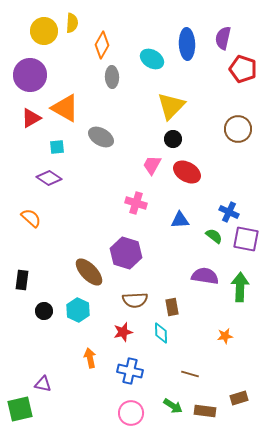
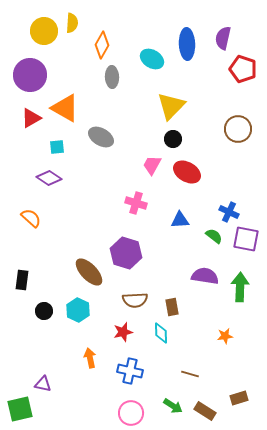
brown rectangle at (205, 411): rotated 25 degrees clockwise
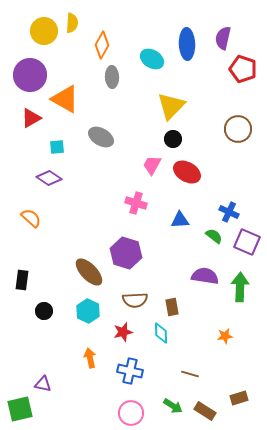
orange triangle at (65, 108): moved 9 px up
purple square at (246, 239): moved 1 px right, 3 px down; rotated 12 degrees clockwise
cyan hexagon at (78, 310): moved 10 px right, 1 px down
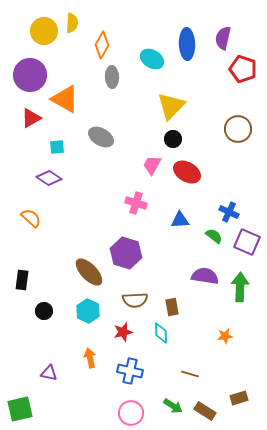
purple triangle at (43, 384): moved 6 px right, 11 px up
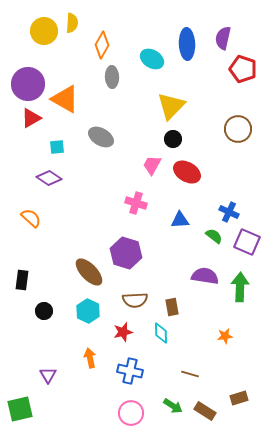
purple circle at (30, 75): moved 2 px left, 9 px down
purple triangle at (49, 373): moved 1 px left, 2 px down; rotated 48 degrees clockwise
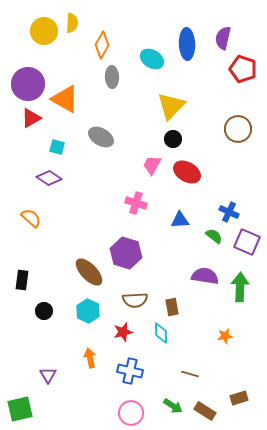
cyan square at (57, 147): rotated 21 degrees clockwise
